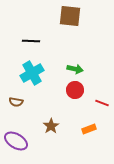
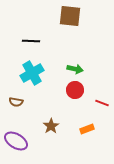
orange rectangle: moved 2 px left
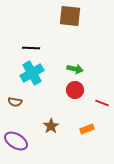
black line: moved 7 px down
brown semicircle: moved 1 px left
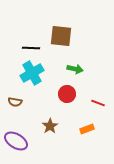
brown square: moved 9 px left, 20 px down
red circle: moved 8 px left, 4 px down
red line: moved 4 px left
brown star: moved 1 px left
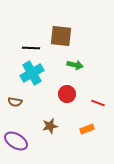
green arrow: moved 4 px up
brown star: rotated 21 degrees clockwise
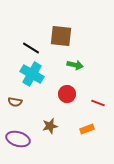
black line: rotated 30 degrees clockwise
cyan cross: moved 1 px down; rotated 30 degrees counterclockwise
purple ellipse: moved 2 px right, 2 px up; rotated 15 degrees counterclockwise
